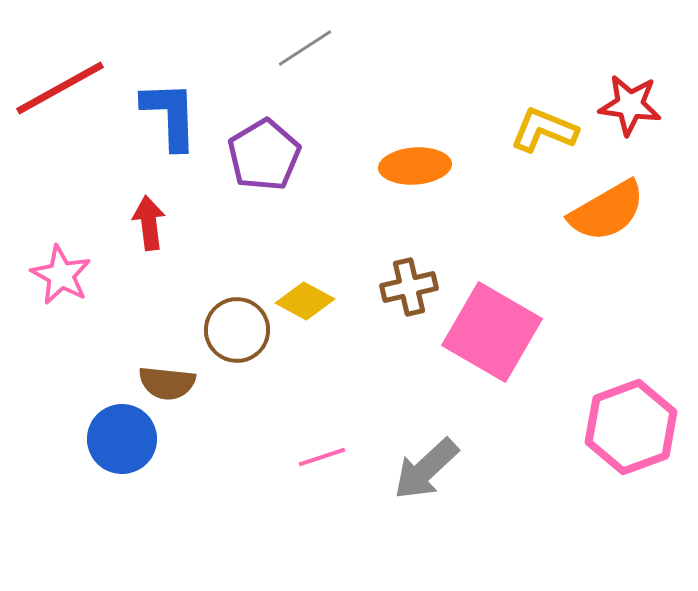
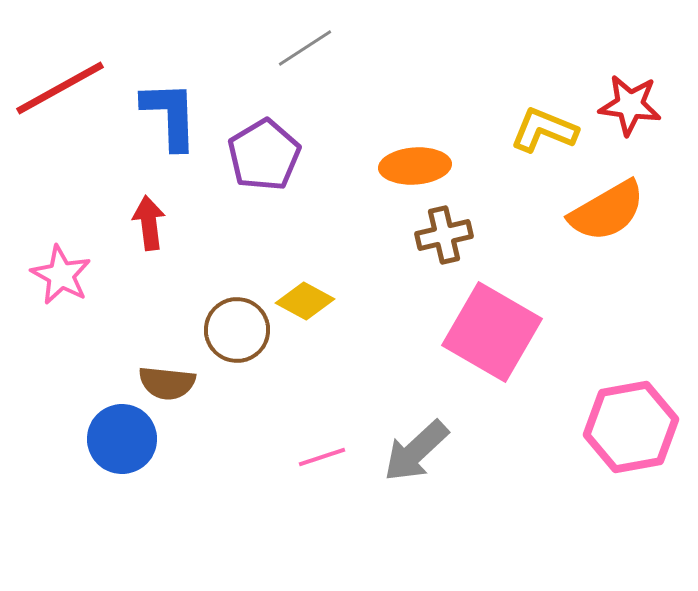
brown cross: moved 35 px right, 52 px up
pink hexagon: rotated 10 degrees clockwise
gray arrow: moved 10 px left, 18 px up
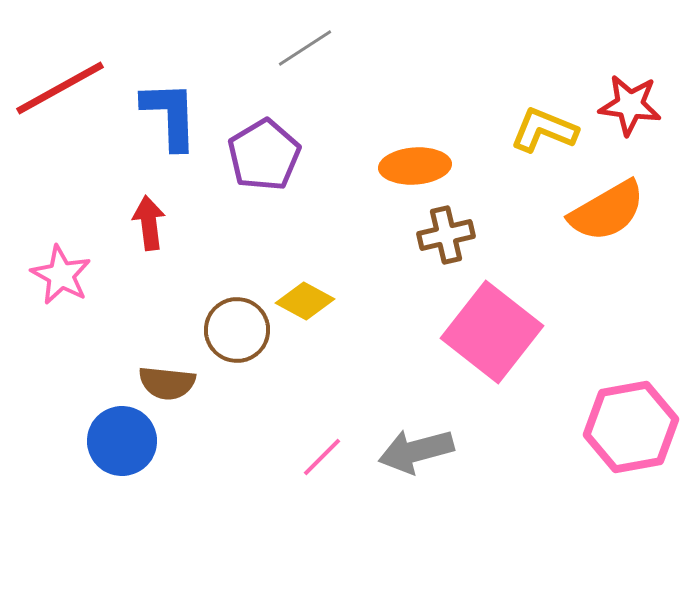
brown cross: moved 2 px right
pink square: rotated 8 degrees clockwise
blue circle: moved 2 px down
gray arrow: rotated 28 degrees clockwise
pink line: rotated 27 degrees counterclockwise
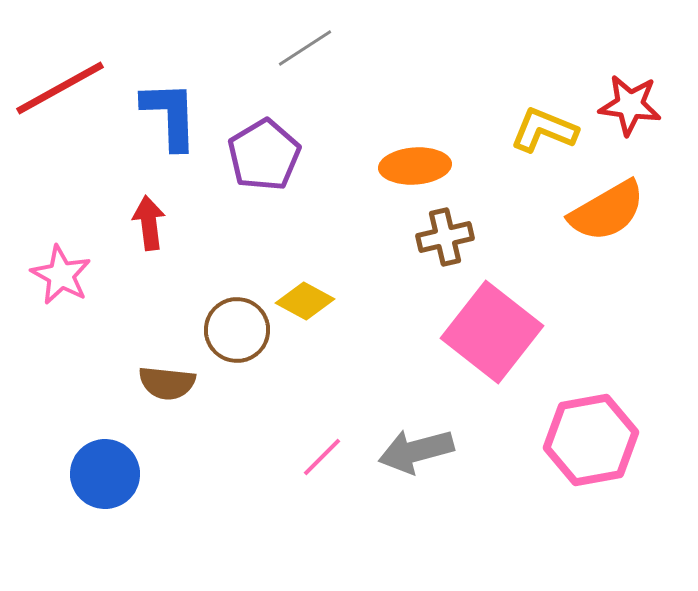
brown cross: moved 1 px left, 2 px down
pink hexagon: moved 40 px left, 13 px down
blue circle: moved 17 px left, 33 px down
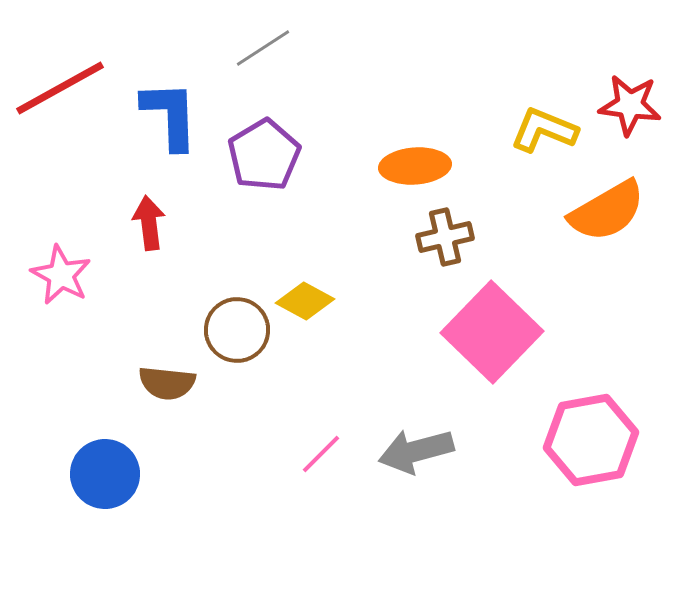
gray line: moved 42 px left
pink square: rotated 6 degrees clockwise
pink line: moved 1 px left, 3 px up
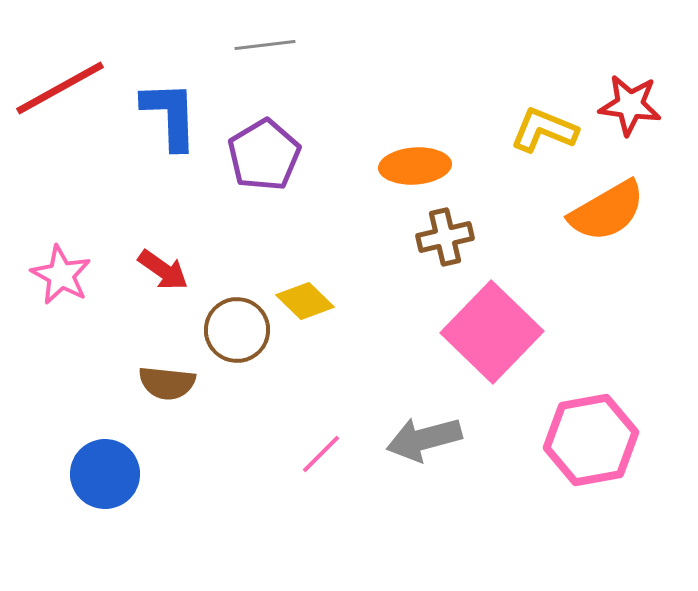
gray line: moved 2 px right, 3 px up; rotated 26 degrees clockwise
red arrow: moved 14 px right, 47 px down; rotated 132 degrees clockwise
yellow diamond: rotated 16 degrees clockwise
gray arrow: moved 8 px right, 12 px up
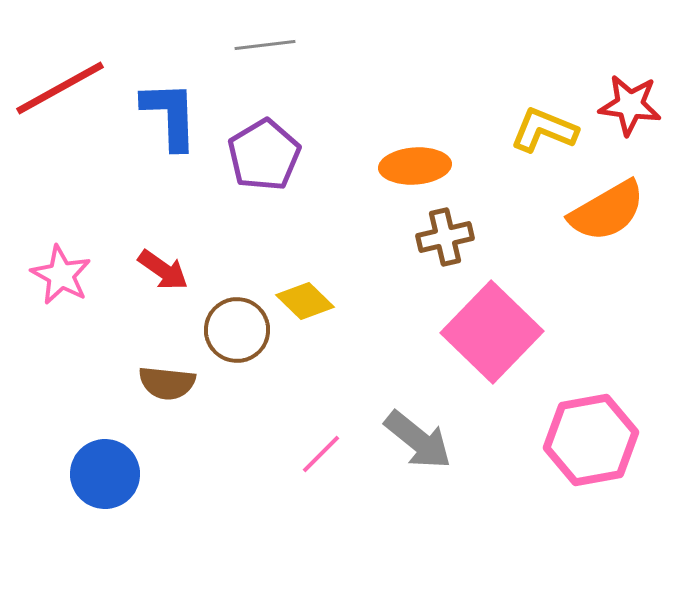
gray arrow: moved 6 px left, 1 px down; rotated 126 degrees counterclockwise
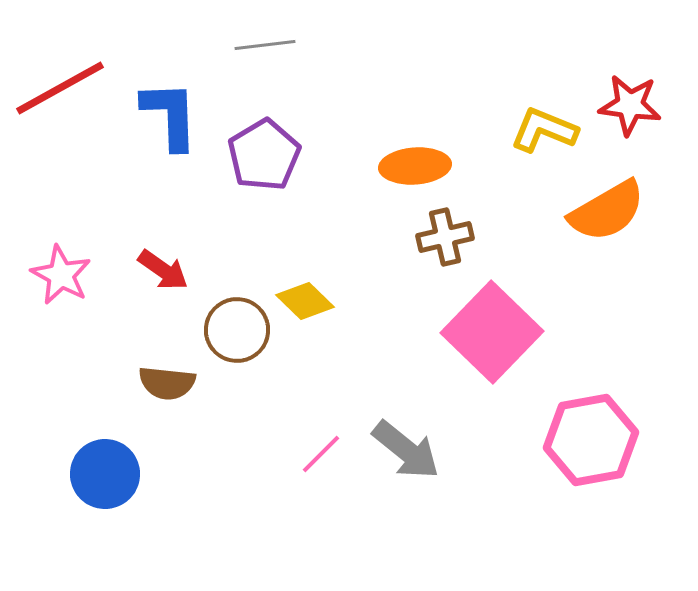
gray arrow: moved 12 px left, 10 px down
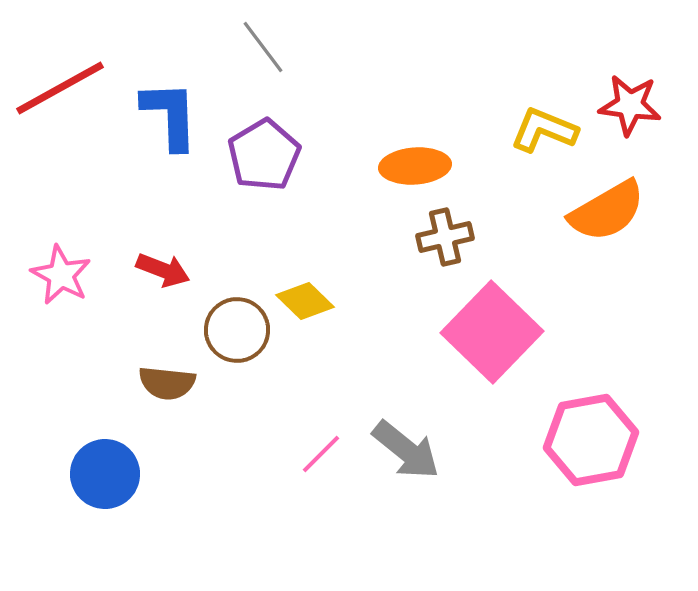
gray line: moved 2 px left, 2 px down; rotated 60 degrees clockwise
red arrow: rotated 14 degrees counterclockwise
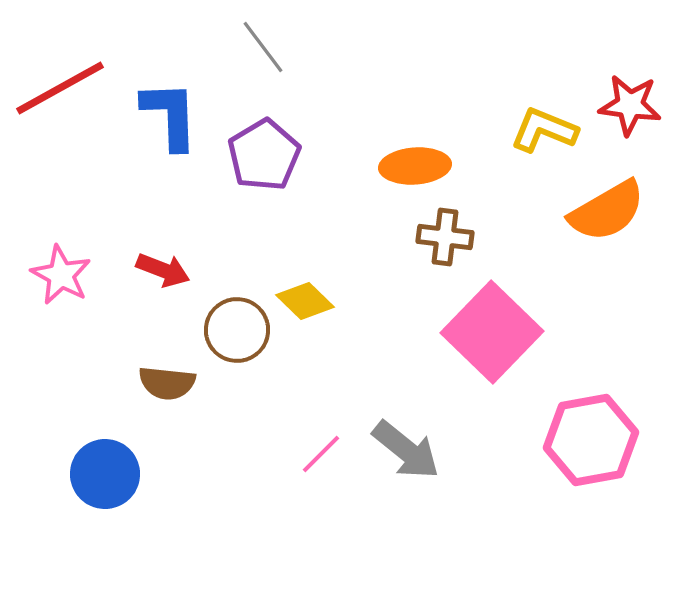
brown cross: rotated 20 degrees clockwise
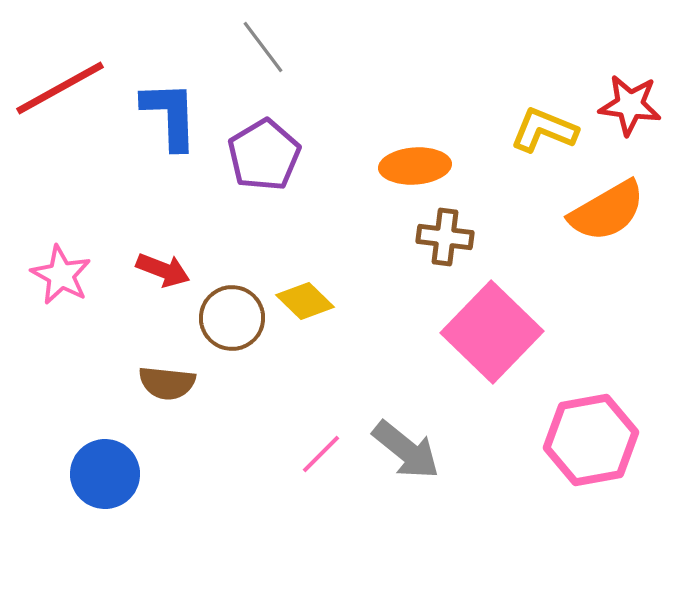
brown circle: moved 5 px left, 12 px up
